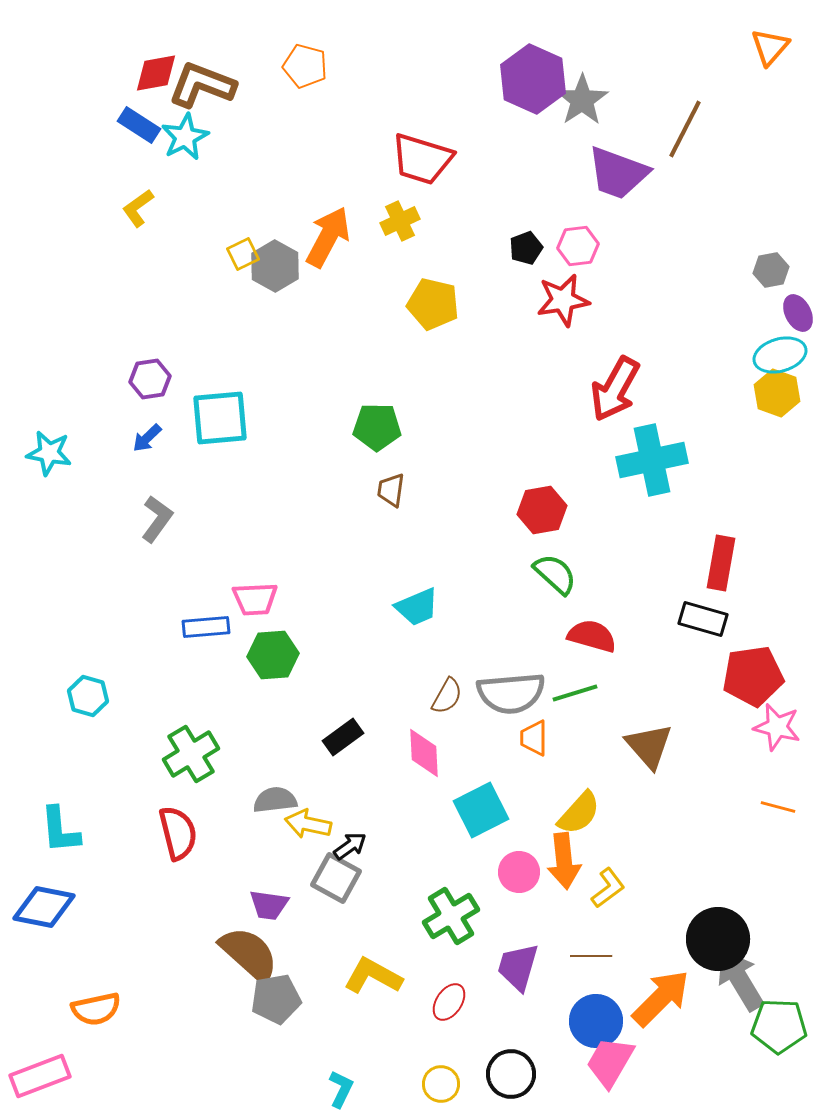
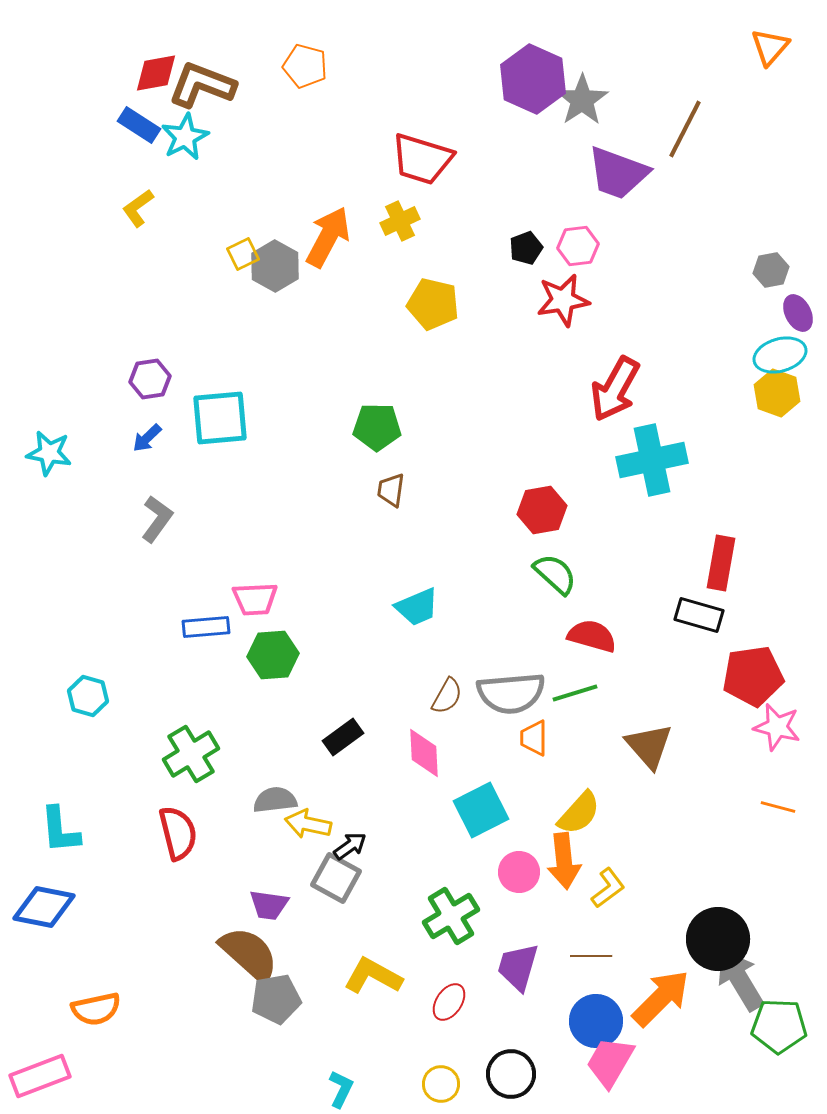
black rectangle at (703, 619): moved 4 px left, 4 px up
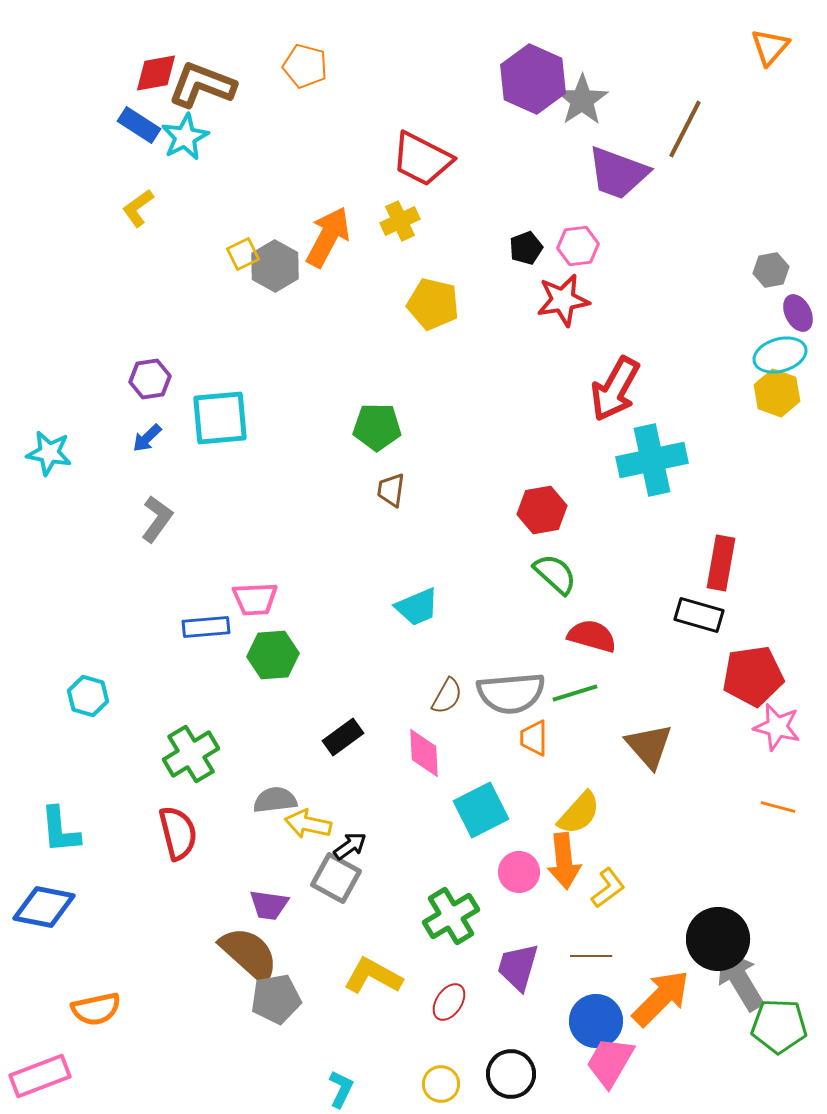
red trapezoid at (422, 159): rotated 10 degrees clockwise
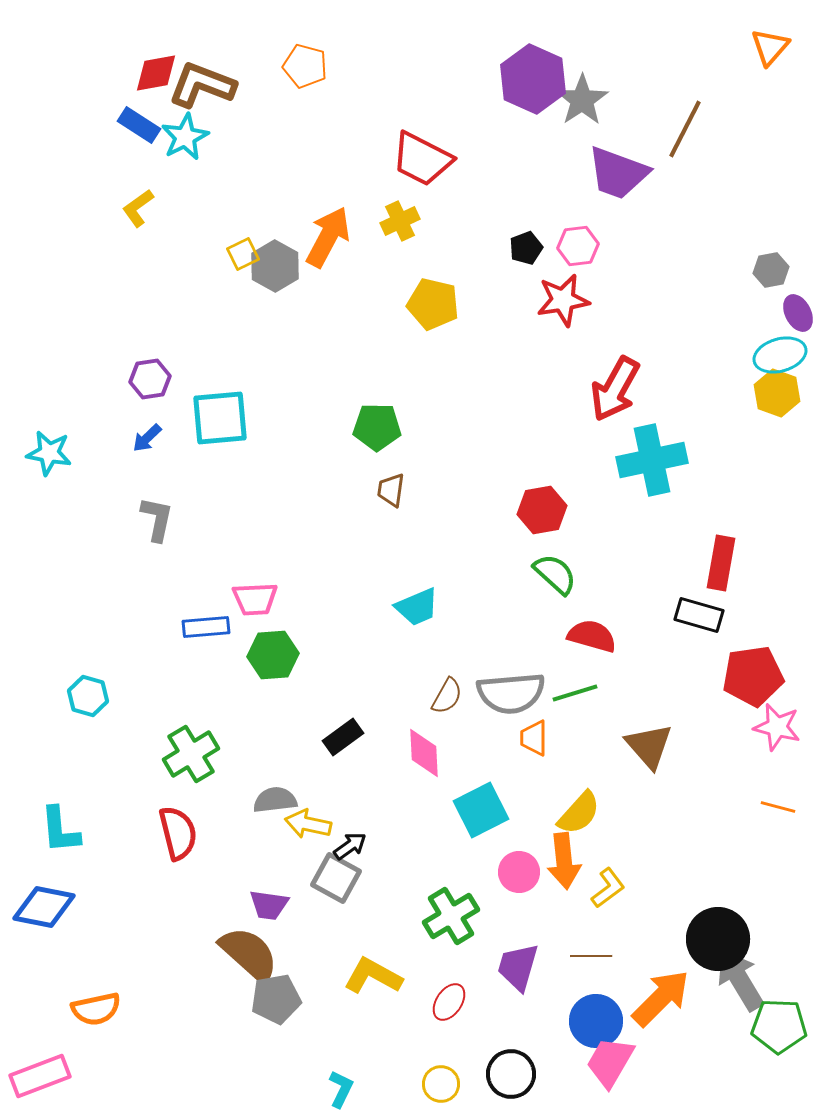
gray L-shape at (157, 519): rotated 24 degrees counterclockwise
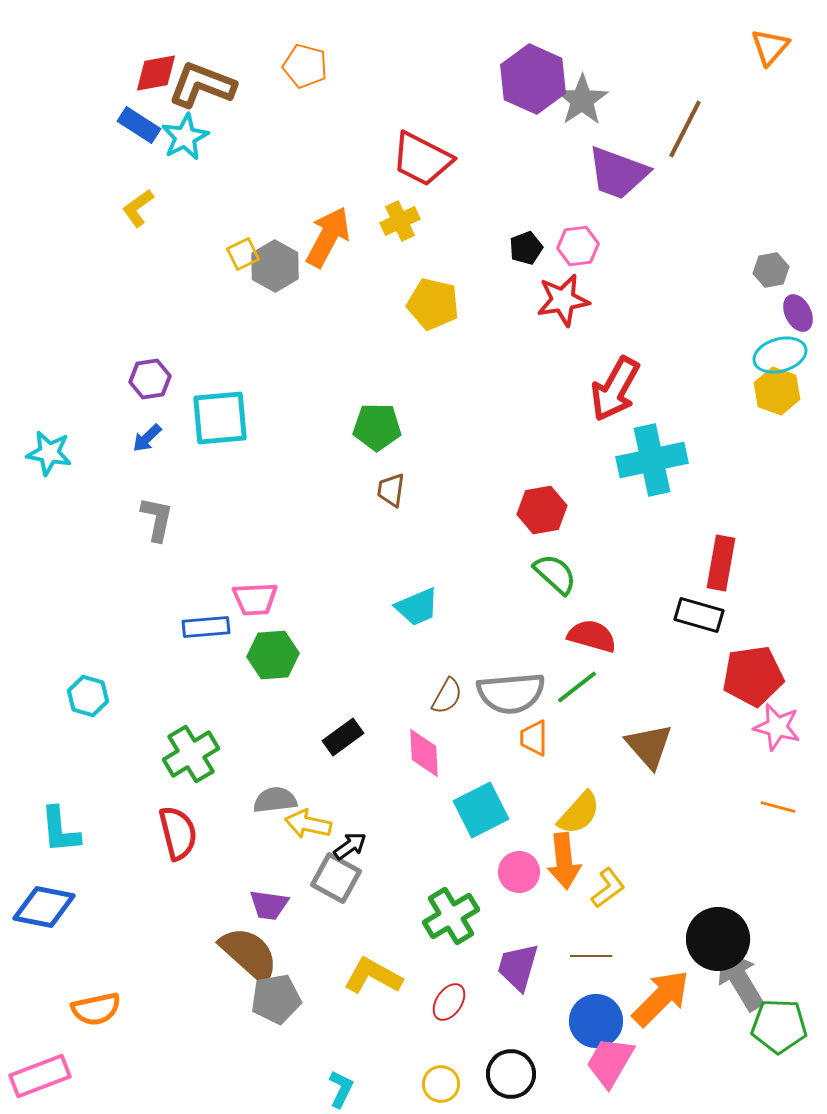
yellow hexagon at (777, 393): moved 2 px up
green line at (575, 693): moved 2 px right, 6 px up; rotated 21 degrees counterclockwise
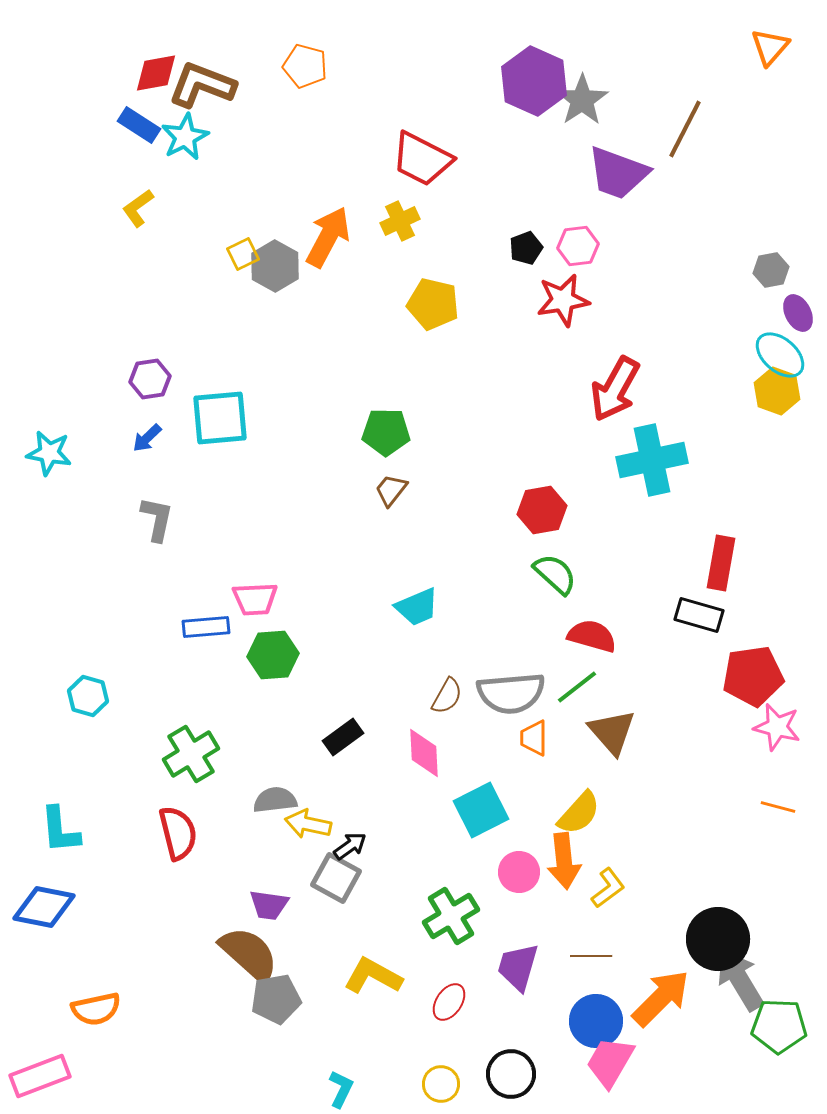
purple hexagon at (533, 79): moved 1 px right, 2 px down
cyan ellipse at (780, 355): rotated 57 degrees clockwise
green pentagon at (377, 427): moved 9 px right, 5 px down
brown trapezoid at (391, 490): rotated 30 degrees clockwise
brown triangle at (649, 746): moved 37 px left, 14 px up
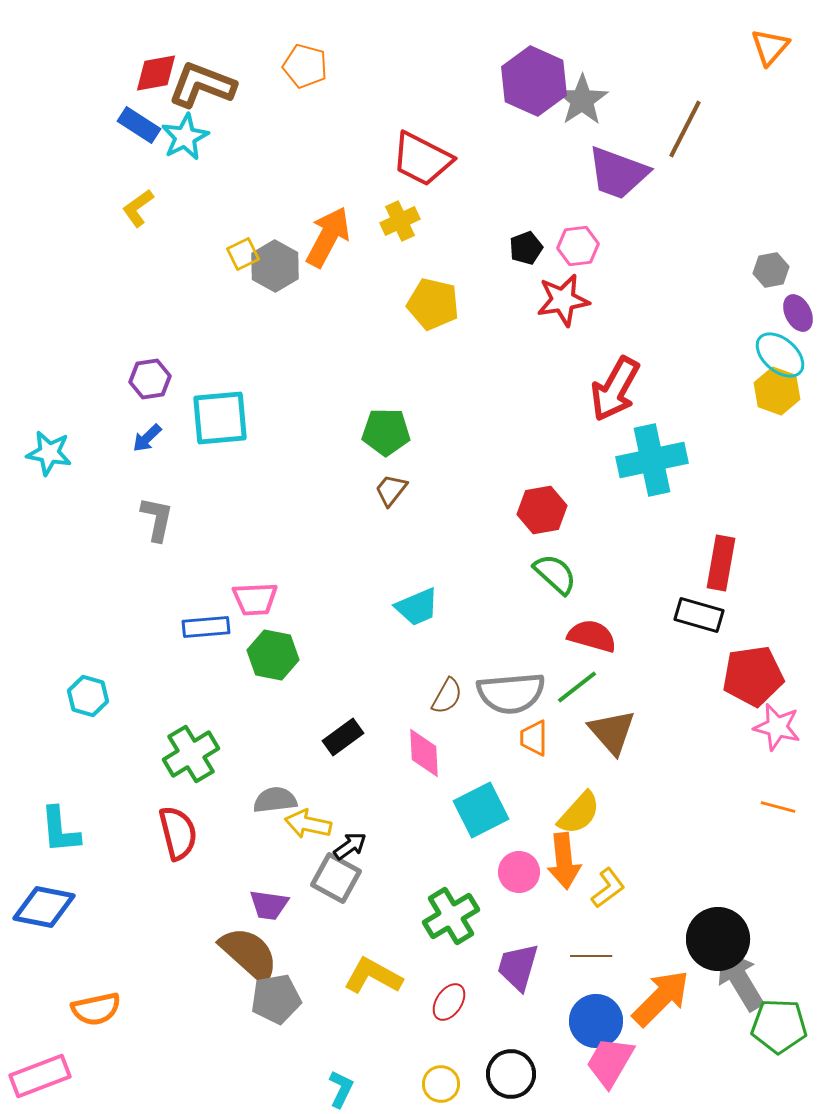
green hexagon at (273, 655): rotated 15 degrees clockwise
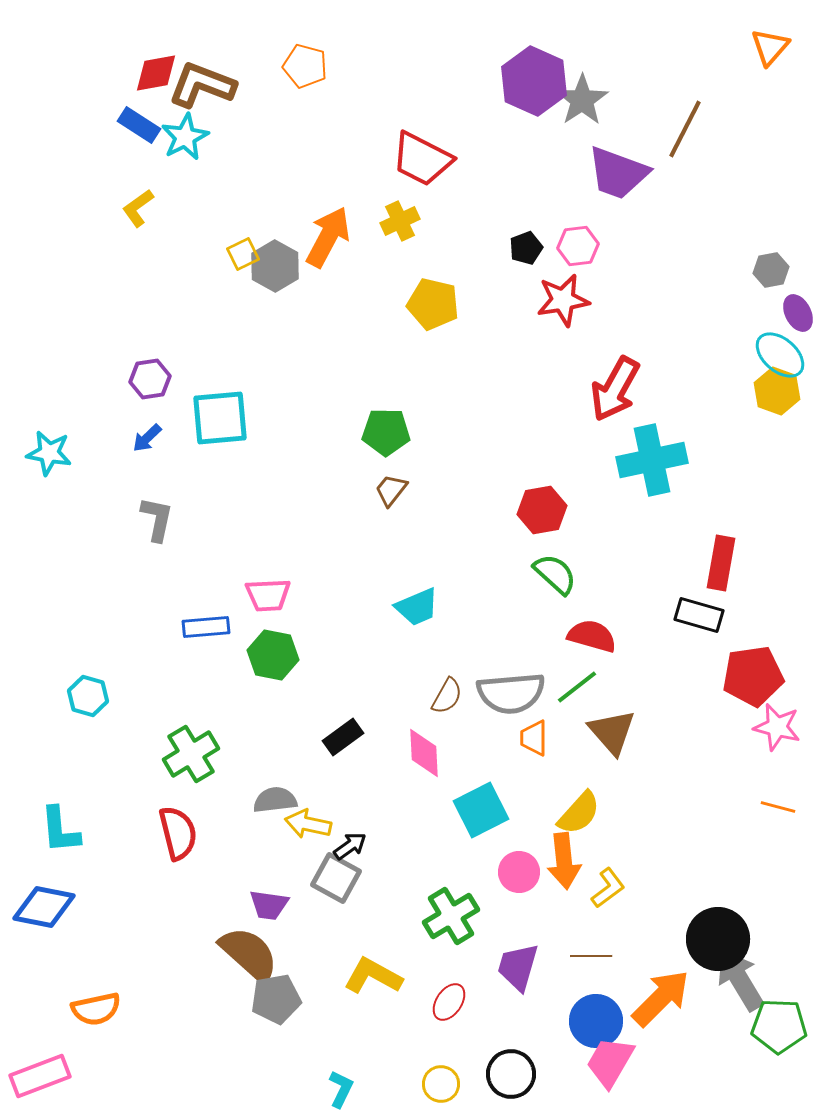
pink trapezoid at (255, 599): moved 13 px right, 4 px up
